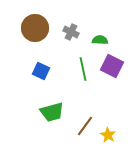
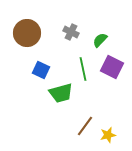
brown circle: moved 8 px left, 5 px down
green semicircle: rotated 49 degrees counterclockwise
purple square: moved 1 px down
blue square: moved 1 px up
green trapezoid: moved 9 px right, 19 px up
yellow star: rotated 28 degrees clockwise
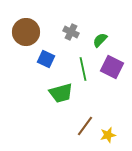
brown circle: moved 1 px left, 1 px up
blue square: moved 5 px right, 11 px up
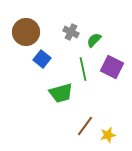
green semicircle: moved 6 px left
blue square: moved 4 px left; rotated 12 degrees clockwise
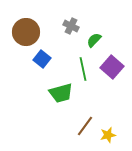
gray cross: moved 6 px up
purple square: rotated 15 degrees clockwise
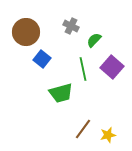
brown line: moved 2 px left, 3 px down
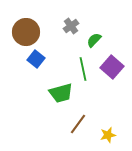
gray cross: rotated 28 degrees clockwise
blue square: moved 6 px left
brown line: moved 5 px left, 5 px up
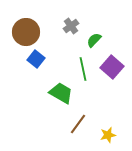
green trapezoid: rotated 135 degrees counterclockwise
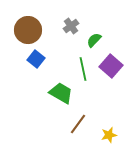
brown circle: moved 2 px right, 2 px up
purple square: moved 1 px left, 1 px up
yellow star: moved 1 px right
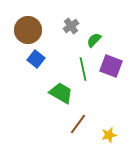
purple square: rotated 20 degrees counterclockwise
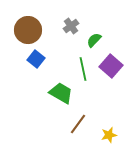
purple square: rotated 20 degrees clockwise
